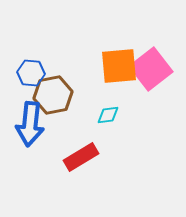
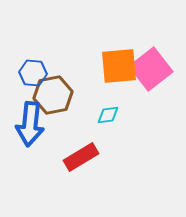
blue hexagon: moved 2 px right
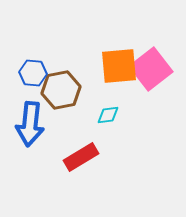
brown hexagon: moved 8 px right, 5 px up
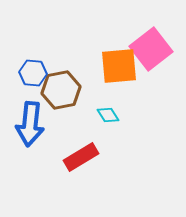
pink square: moved 20 px up
cyan diamond: rotated 65 degrees clockwise
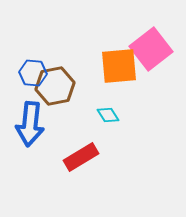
brown hexagon: moved 6 px left, 4 px up
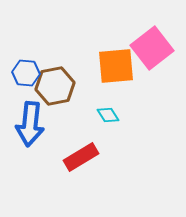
pink square: moved 1 px right, 1 px up
orange square: moved 3 px left
blue hexagon: moved 7 px left
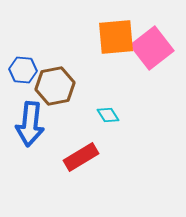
orange square: moved 29 px up
blue hexagon: moved 3 px left, 3 px up
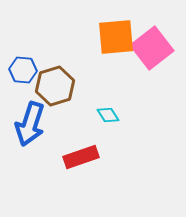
brown hexagon: rotated 6 degrees counterclockwise
blue arrow: rotated 12 degrees clockwise
red rectangle: rotated 12 degrees clockwise
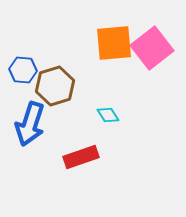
orange square: moved 2 px left, 6 px down
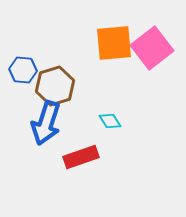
cyan diamond: moved 2 px right, 6 px down
blue arrow: moved 16 px right, 1 px up
